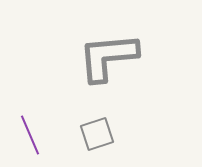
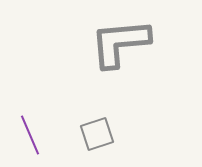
gray L-shape: moved 12 px right, 14 px up
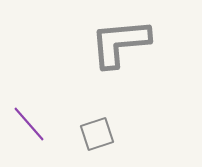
purple line: moved 1 px left, 11 px up; rotated 18 degrees counterclockwise
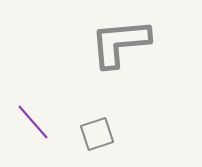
purple line: moved 4 px right, 2 px up
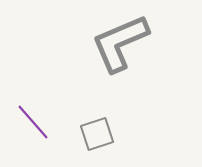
gray L-shape: rotated 18 degrees counterclockwise
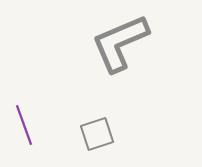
purple line: moved 9 px left, 3 px down; rotated 21 degrees clockwise
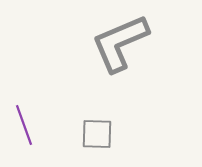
gray square: rotated 20 degrees clockwise
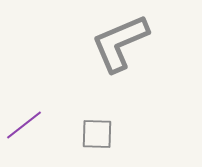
purple line: rotated 72 degrees clockwise
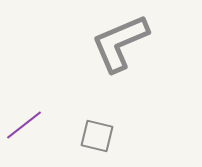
gray square: moved 2 px down; rotated 12 degrees clockwise
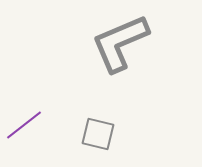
gray square: moved 1 px right, 2 px up
